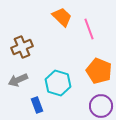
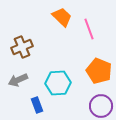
cyan hexagon: rotated 20 degrees counterclockwise
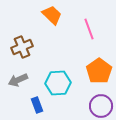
orange trapezoid: moved 10 px left, 2 px up
orange pentagon: rotated 15 degrees clockwise
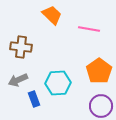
pink line: rotated 60 degrees counterclockwise
brown cross: moved 1 px left; rotated 30 degrees clockwise
blue rectangle: moved 3 px left, 6 px up
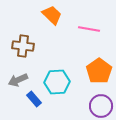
brown cross: moved 2 px right, 1 px up
cyan hexagon: moved 1 px left, 1 px up
blue rectangle: rotated 21 degrees counterclockwise
